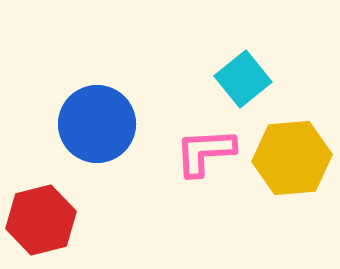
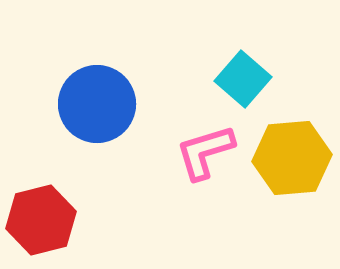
cyan square: rotated 10 degrees counterclockwise
blue circle: moved 20 px up
pink L-shape: rotated 14 degrees counterclockwise
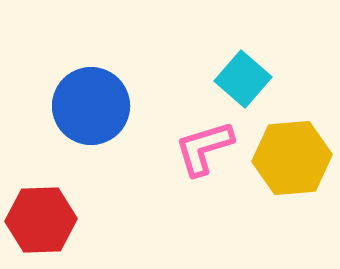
blue circle: moved 6 px left, 2 px down
pink L-shape: moved 1 px left, 4 px up
red hexagon: rotated 12 degrees clockwise
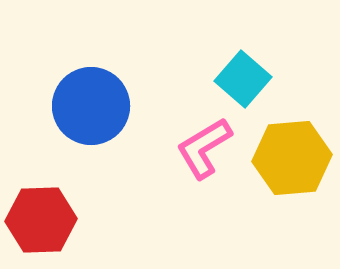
pink L-shape: rotated 14 degrees counterclockwise
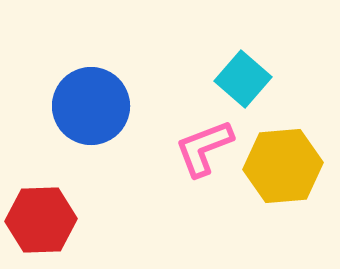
pink L-shape: rotated 10 degrees clockwise
yellow hexagon: moved 9 px left, 8 px down
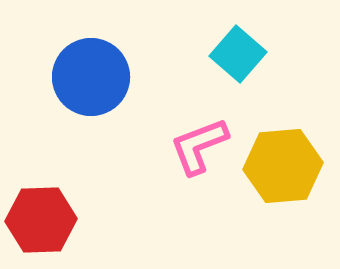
cyan square: moved 5 px left, 25 px up
blue circle: moved 29 px up
pink L-shape: moved 5 px left, 2 px up
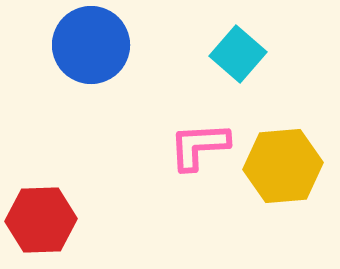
blue circle: moved 32 px up
pink L-shape: rotated 18 degrees clockwise
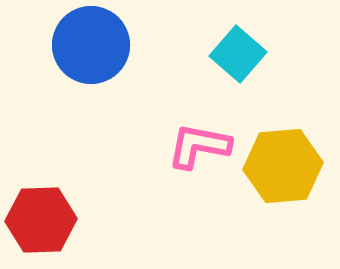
pink L-shape: rotated 14 degrees clockwise
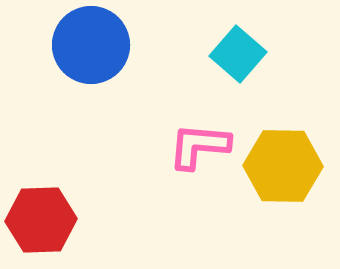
pink L-shape: rotated 6 degrees counterclockwise
yellow hexagon: rotated 6 degrees clockwise
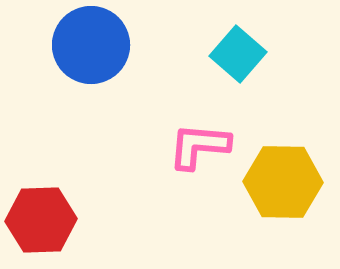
yellow hexagon: moved 16 px down
